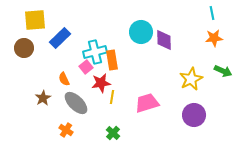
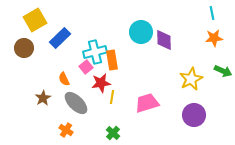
yellow square: rotated 25 degrees counterclockwise
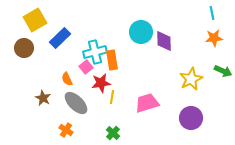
purple diamond: moved 1 px down
orange semicircle: moved 3 px right
brown star: rotated 14 degrees counterclockwise
purple circle: moved 3 px left, 3 px down
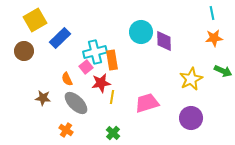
brown circle: moved 3 px down
brown star: rotated 21 degrees counterclockwise
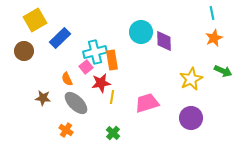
orange star: rotated 18 degrees counterclockwise
